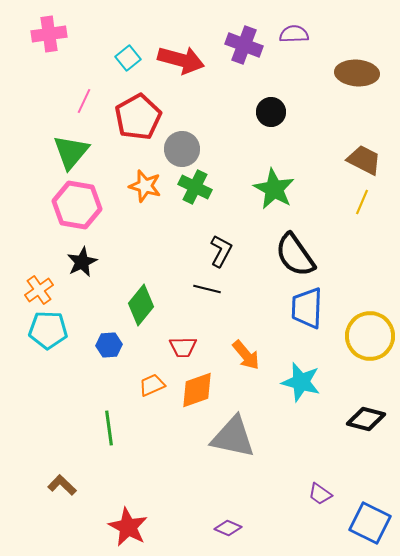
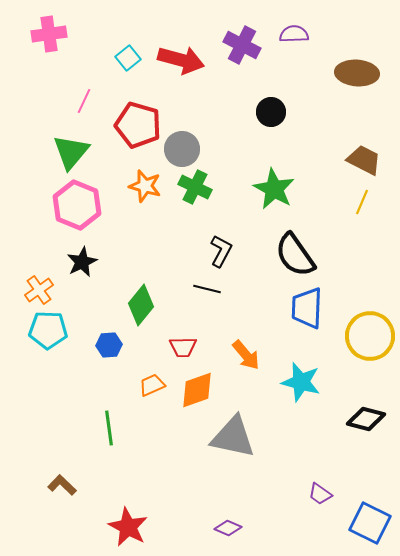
purple cross: moved 2 px left; rotated 6 degrees clockwise
red pentagon: moved 8 px down; rotated 27 degrees counterclockwise
pink hexagon: rotated 12 degrees clockwise
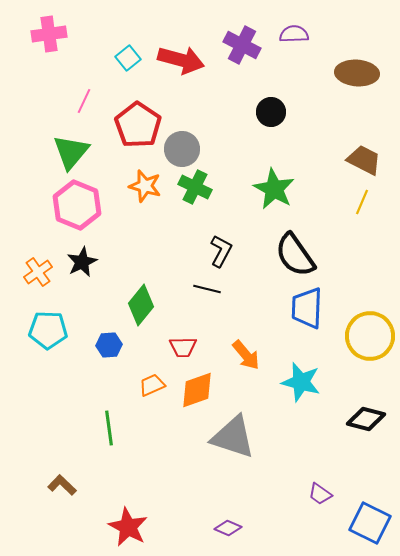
red pentagon: rotated 18 degrees clockwise
orange cross: moved 1 px left, 18 px up
gray triangle: rotated 6 degrees clockwise
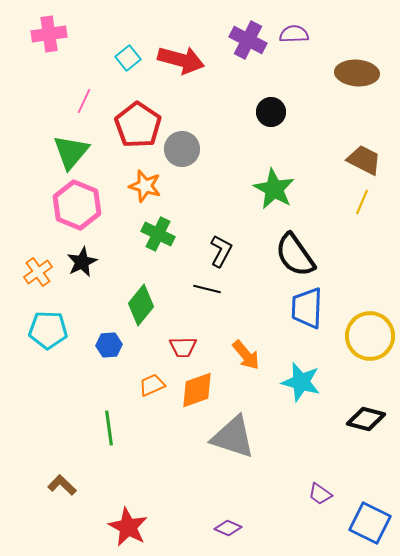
purple cross: moved 6 px right, 5 px up
green cross: moved 37 px left, 47 px down
